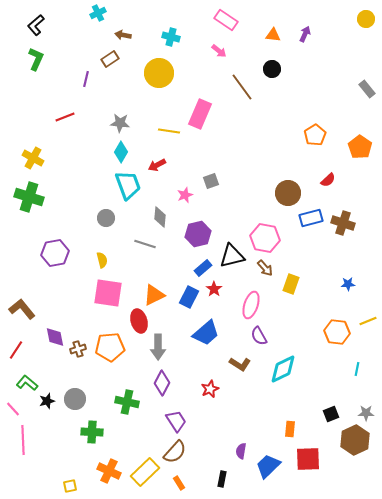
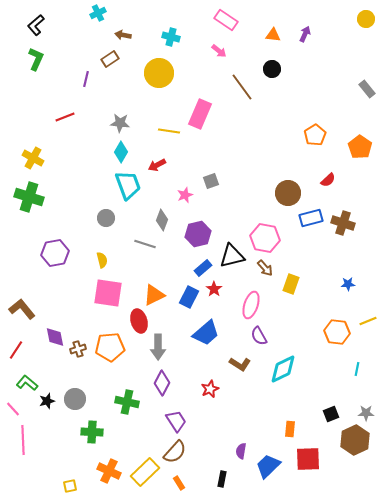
gray diamond at (160, 217): moved 2 px right, 3 px down; rotated 15 degrees clockwise
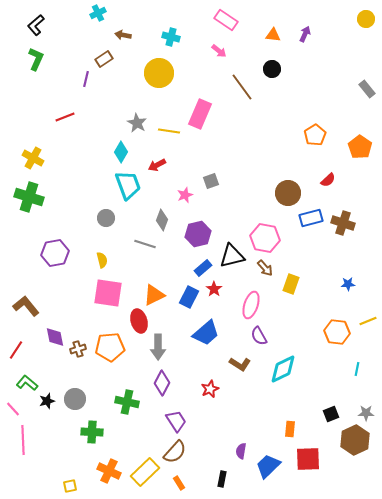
brown rectangle at (110, 59): moved 6 px left
gray star at (120, 123): moved 17 px right; rotated 24 degrees clockwise
brown L-shape at (22, 309): moved 4 px right, 3 px up
